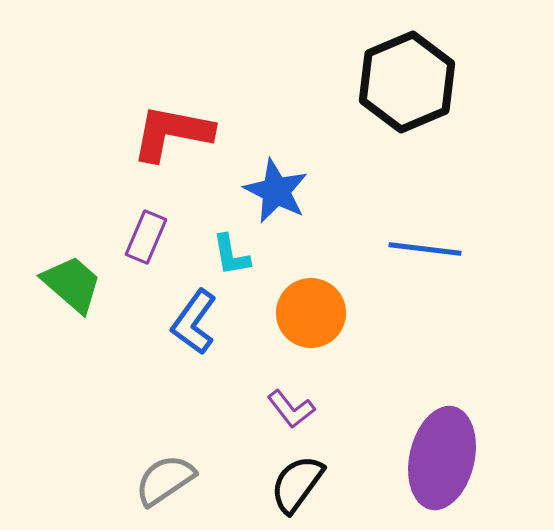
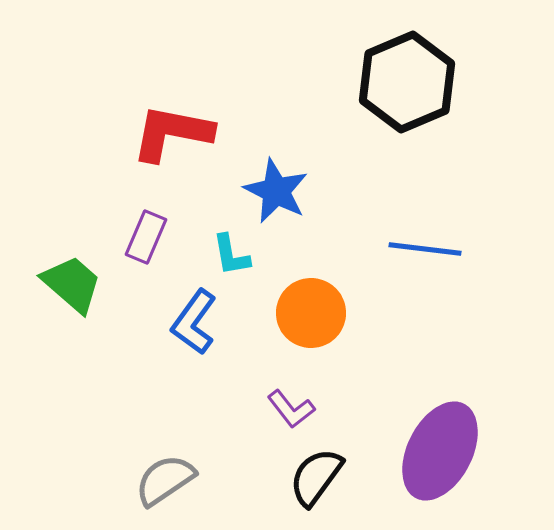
purple ellipse: moved 2 px left, 7 px up; rotated 14 degrees clockwise
black semicircle: moved 19 px right, 7 px up
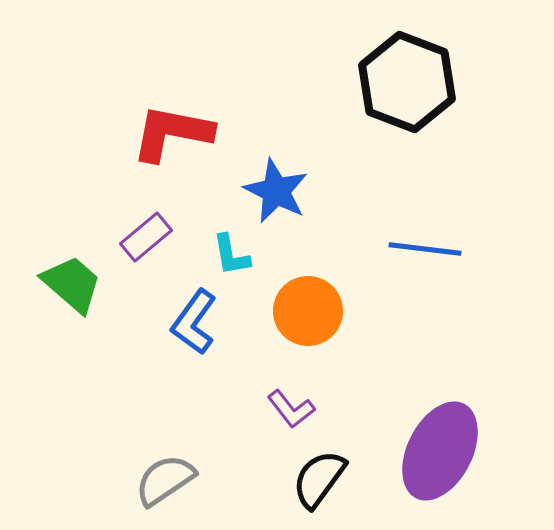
black hexagon: rotated 16 degrees counterclockwise
purple rectangle: rotated 27 degrees clockwise
orange circle: moved 3 px left, 2 px up
black semicircle: moved 3 px right, 2 px down
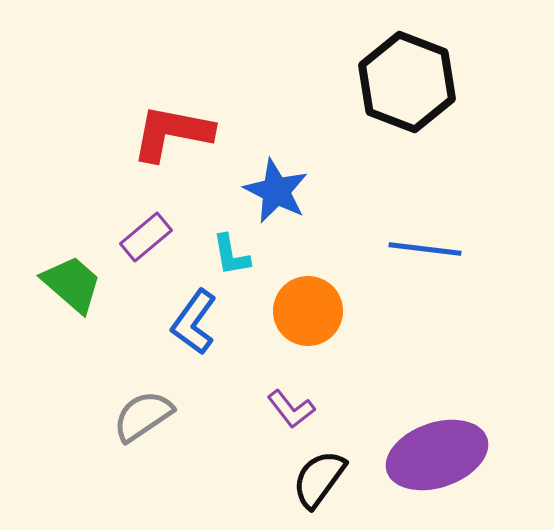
purple ellipse: moved 3 px left, 4 px down; rotated 44 degrees clockwise
gray semicircle: moved 22 px left, 64 px up
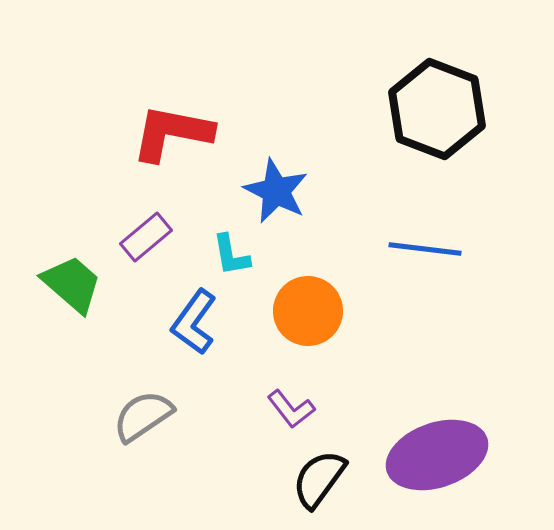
black hexagon: moved 30 px right, 27 px down
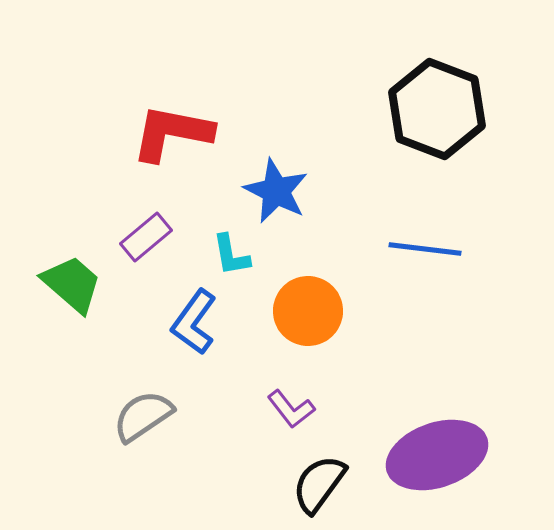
black semicircle: moved 5 px down
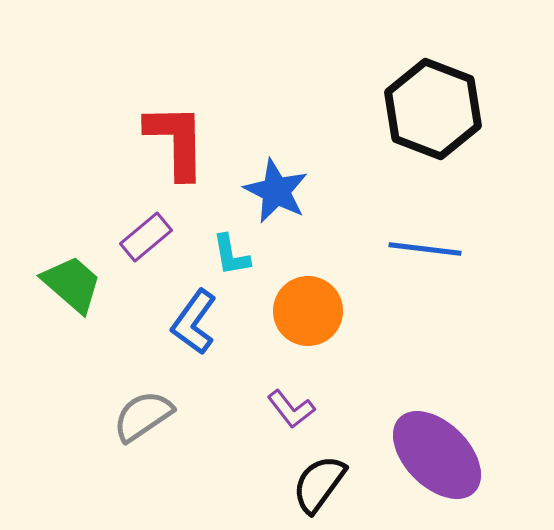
black hexagon: moved 4 px left
red L-shape: moved 4 px right, 8 px down; rotated 78 degrees clockwise
purple ellipse: rotated 64 degrees clockwise
